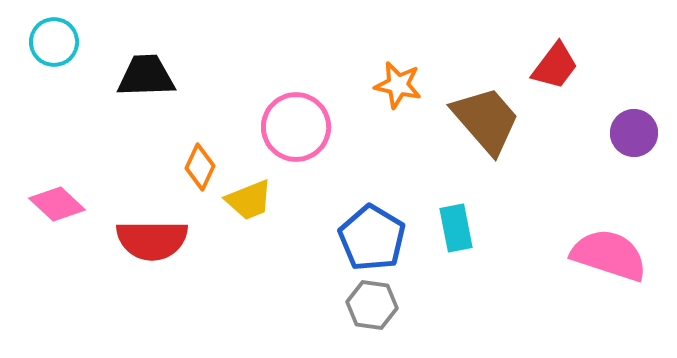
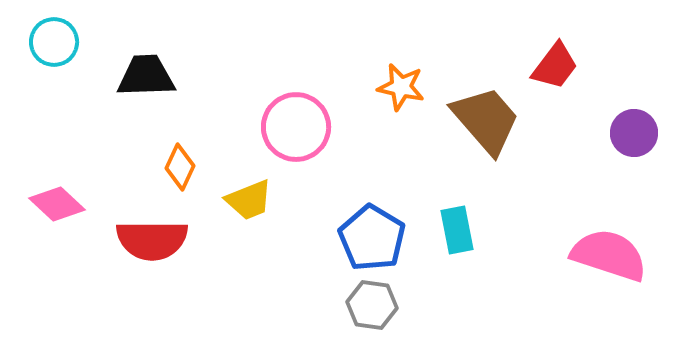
orange star: moved 3 px right, 2 px down
orange diamond: moved 20 px left
cyan rectangle: moved 1 px right, 2 px down
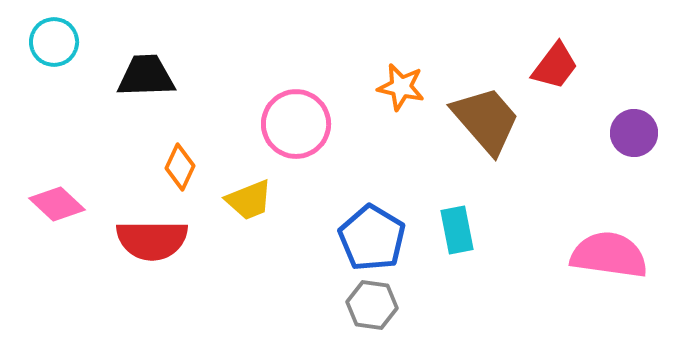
pink circle: moved 3 px up
pink semicircle: rotated 10 degrees counterclockwise
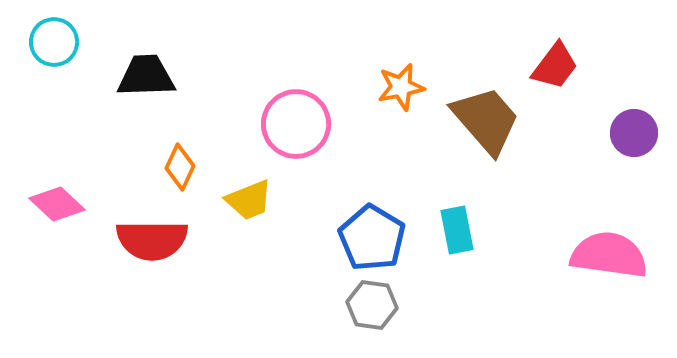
orange star: rotated 24 degrees counterclockwise
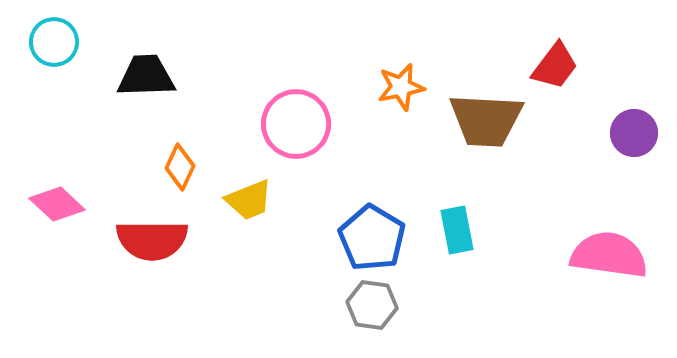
brown trapezoid: rotated 134 degrees clockwise
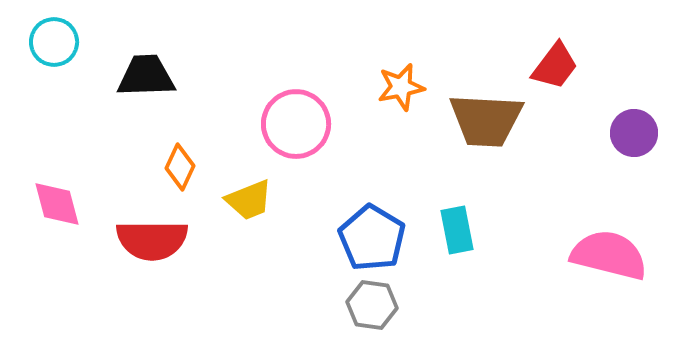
pink diamond: rotated 32 degrees clockwise
pink semicircle: rotated 6 degrees clockwise
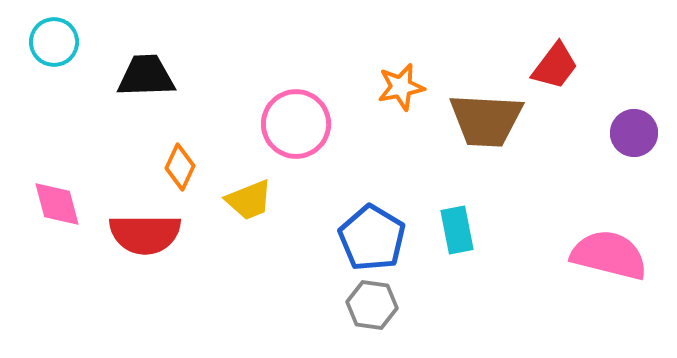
red semicircle: moved 7 px left, 6 px up
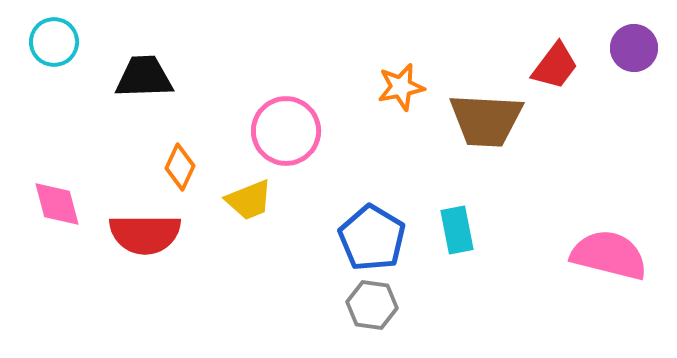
black trapezoid: moved 2 px left, 1 px down
pink circle: moved 10 px left, 7 px down
purple circle: moved 85 px up
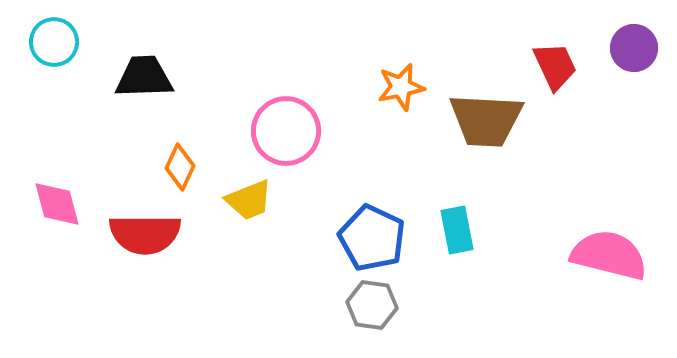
red trapezoid: rotated 62 degrees counterclockwise
blue pentagon: rotated 6 degrees counterclockwise
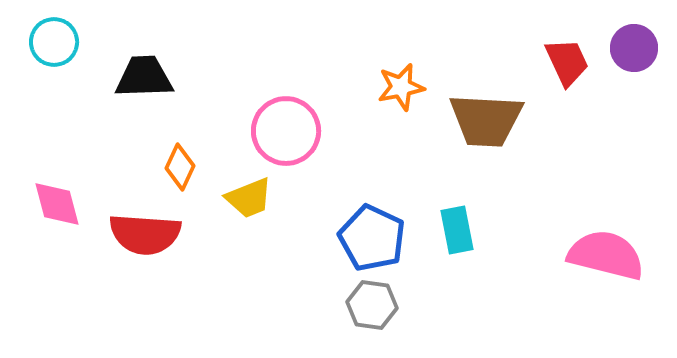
red trapezoid: moved 12 px right, 4 px up
yellow trapezoid: moved 2 px up
red semicircle: rotated 4 degrees clockwise
pink semicircle: moved 3 px left
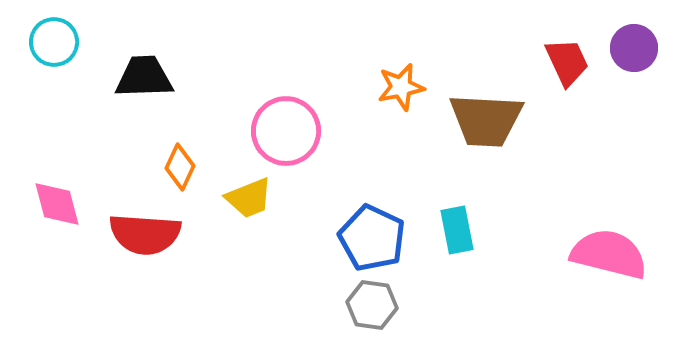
pink semicircle: moved 3 px right, 1 px up
